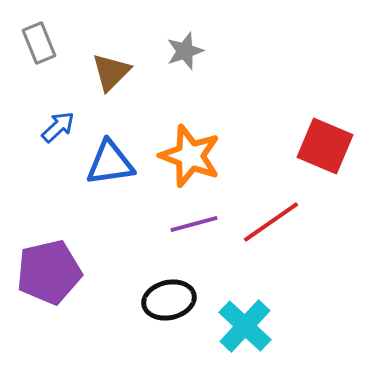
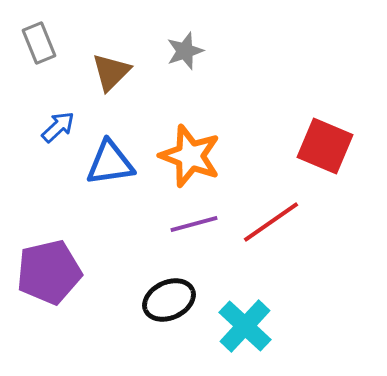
black ellipse: rotated 12 degrees counterclockwise
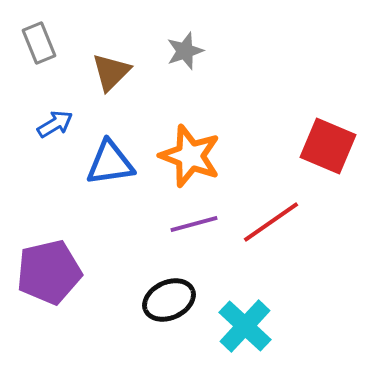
blue arrow: moved 3 px left, 3 px up; rotated 12 degrees clockwise
red square: moved 3 px right
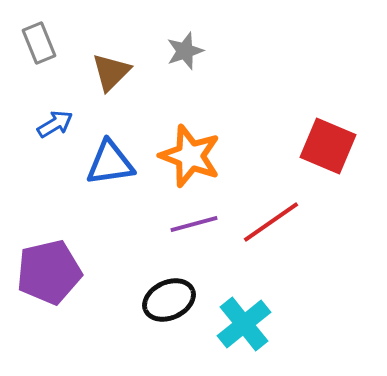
cyan cross: moved 1 px left, 2 px up; rotated 8 degrees clockwise
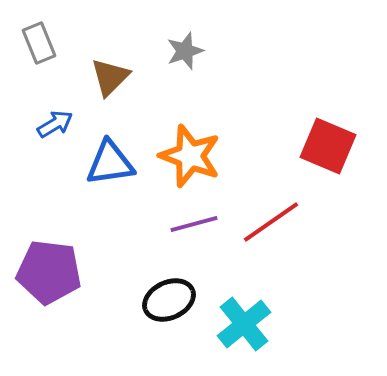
brown triangle: moved 1 px left, 5 px down
purple pentagon: rotated 20 degrees clockwise
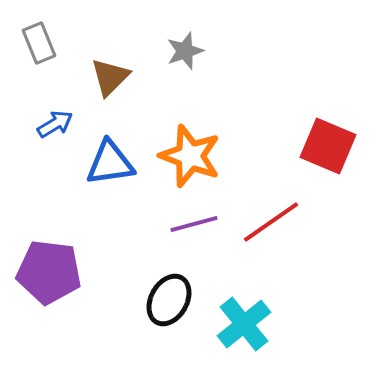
black ellipse: rotated 36 degrees counterclockwise
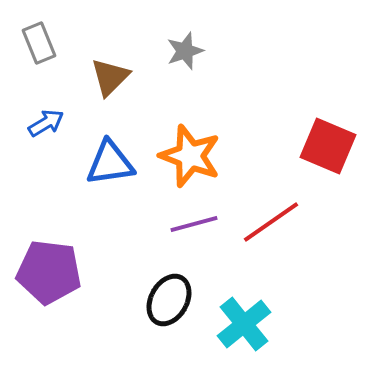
blue arrow: moved 9 px left, 1 px up
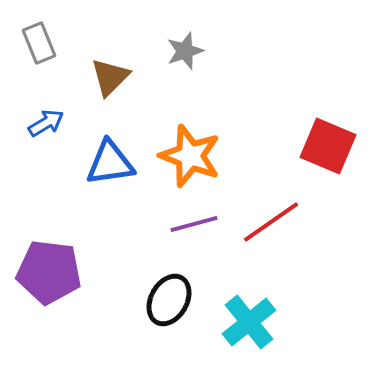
cyan cross: moved 5 px right, 2 px up
